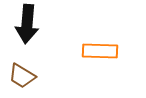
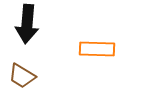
orange rectangle: moved 3 px left, 2 px up
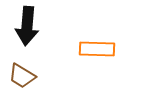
black arrow: moved 2 px down
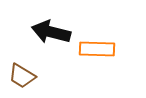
black arrow: moved 24 px right, 6 px down; rotated 99 degrees clockwise
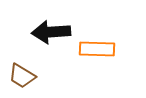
black arrow: rotated 18 degrees counterclockwise
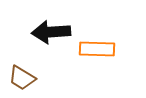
brown trapezoid: moved 2 px down
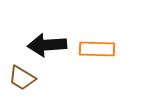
black arrow: moved 4 px left, 13 px down
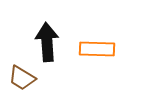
black arrow: moved 3 px up; rotated 90 degrees clockwise
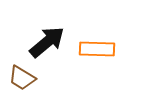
black arrow: rotated 54 degrees clockwise
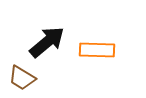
orange rectangle: moved 1 px down
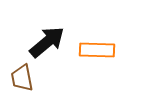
brown trapezoid: rotated 48 degrees clockwise
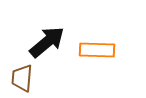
brown trapezoid: rotated 16 degrees clockwise
